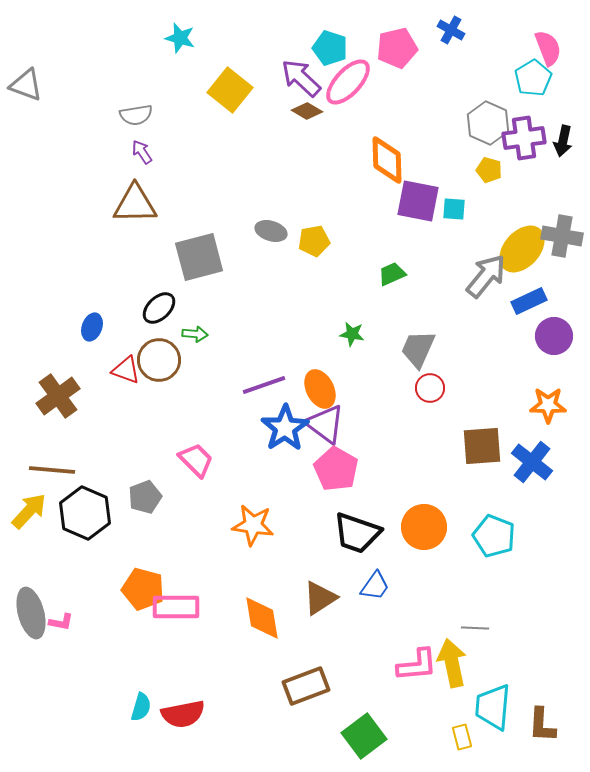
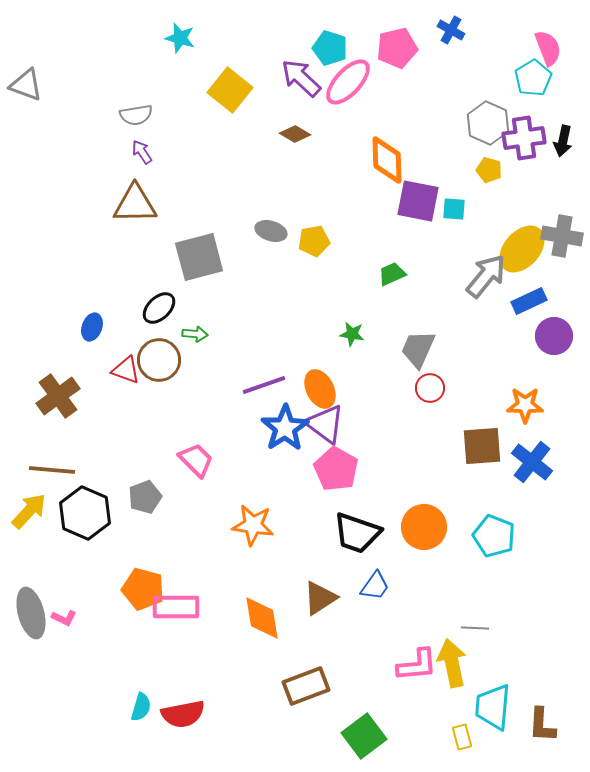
brown diamond at (307, 111): moved 12 px left, 23 px down
orange star at (548, 405): moved 23 px left
pink L-shape at (61, 622): moved 3 px right, 4 px up; rotated 15 degrees clockwise
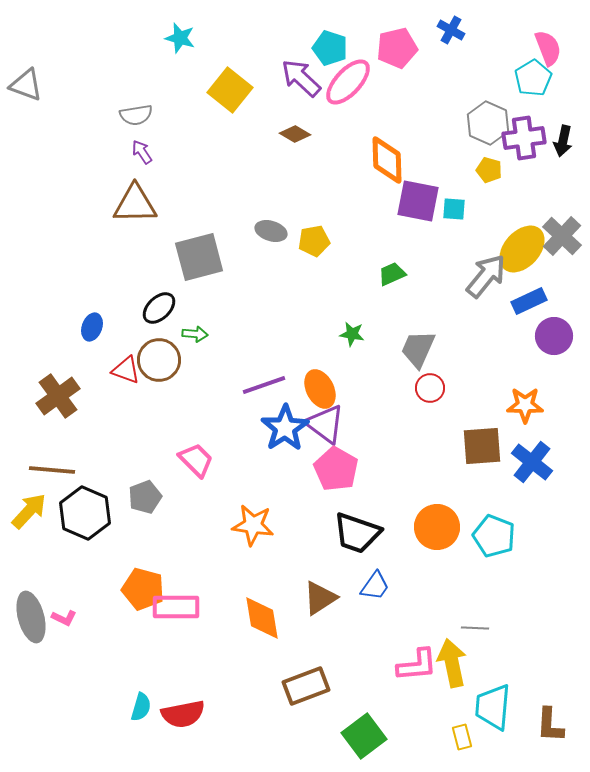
gray cross at (562, 236): rotated 33 degrees clockwise
orange circle at (424, 527): moved 13 px right
gray ellipse at (31, 613): moved 4 px down
brown L-shape at (542, 725): moved 8 px right
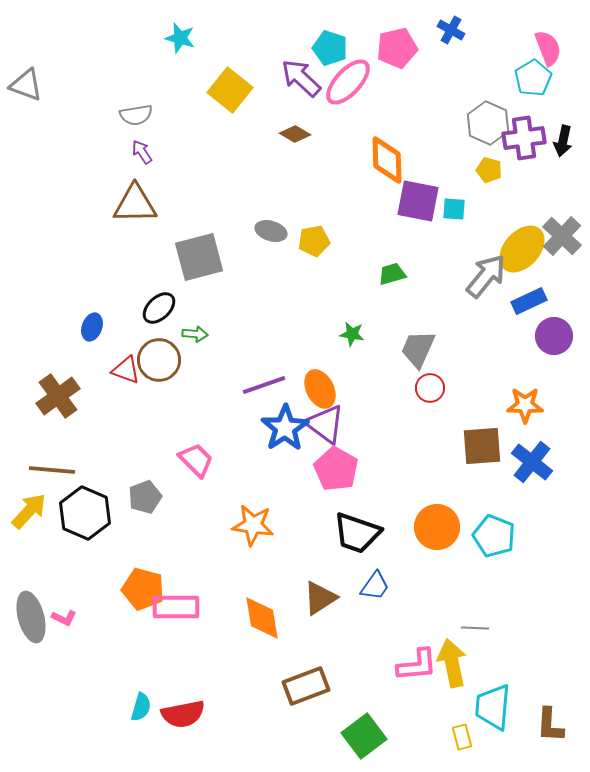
green trapezoid at (392, 274): rotated 8 degrees clockwise
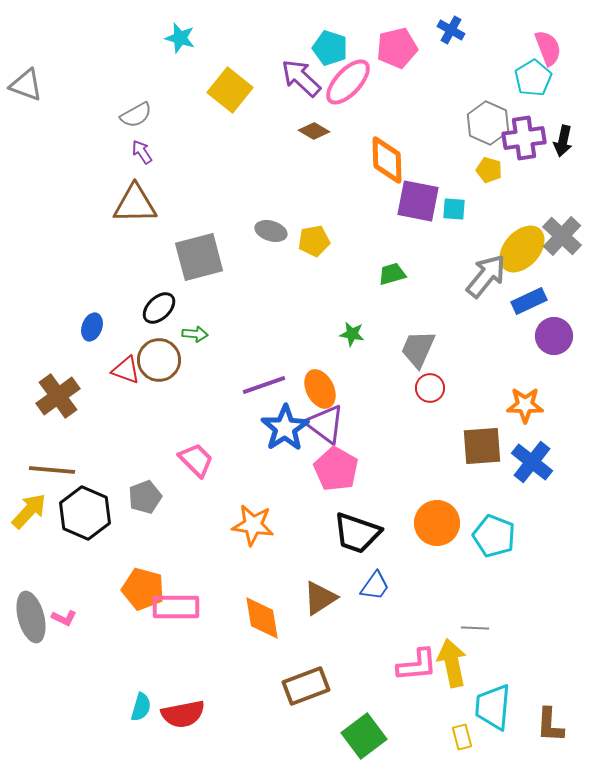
gray semicircle at (136, 115): rotated 20 degrees counterclockwise
brown diamond at (295, 134): moved 19 px right, 3 px up
orange circle at (437, 527): moved 4 px up
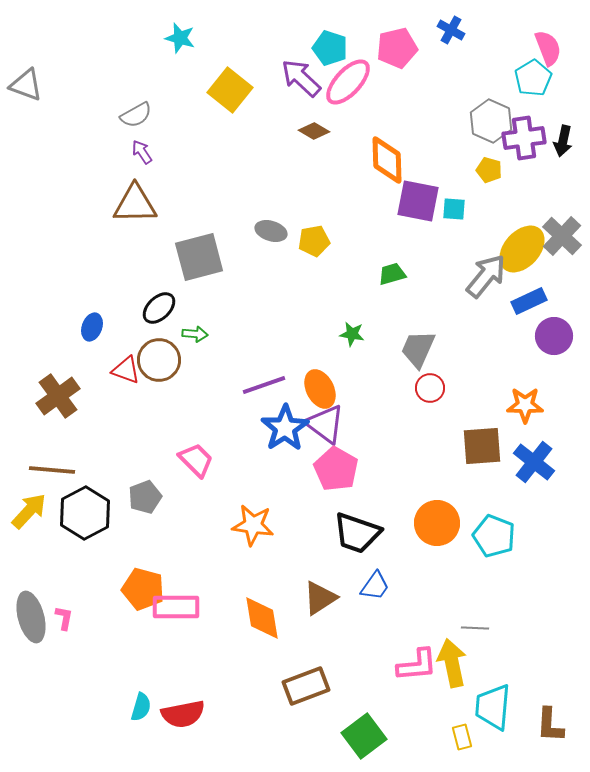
gray hexagon at (488, 123): moved 3 px right, 2 px up
blue cross at (532, 462): moved 2 px right
black hexagon at (85, 513): rotated 9 degrees clockwise
pink L-shape at (64, 618): rotated 105 degrees counterclockwise
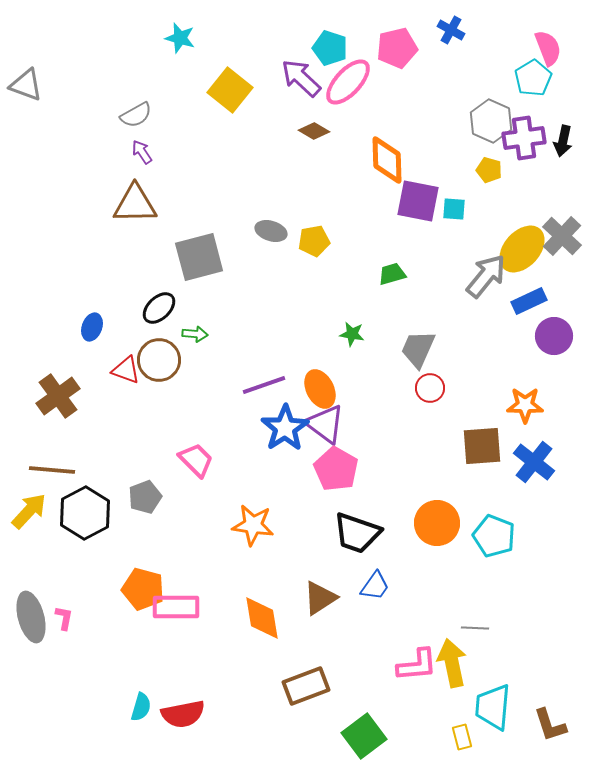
brown L-shape at (550, 725): rotated 21 degrees counterclockwise
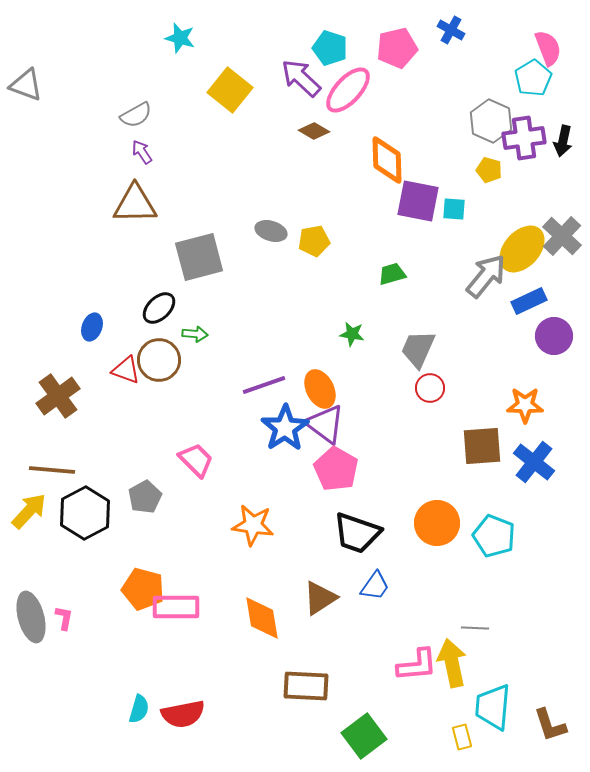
pink ellipse at (348, 82): moved 8 px down
gray pentagon at (145, 497): rotated 8 degrees counterclockwise
brown rectangle at (306, 686): rotated 24 degrees clockwise
cyan semicircle at (141, 707): moved 2 px left, 2 px down
